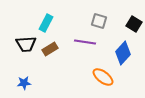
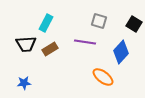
blue diamond: moved 2 px left, 1 px up
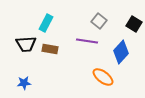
gray square: rotated 21 degrees clockwise
purple line: moved 2 px right, 1 px up
brown rectangle: rotated 42 degrees clockwise
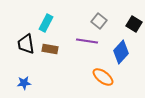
black trapezoid: rotated 85 degrees clockwise
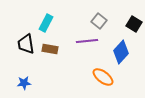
purple line: rotated 15 degrees counterclockwise
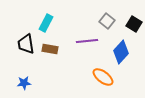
gray square: moved 8 px right
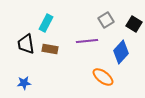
gray square: moved 1 px left, 1 px up; rotated 21 degrees clockwise
